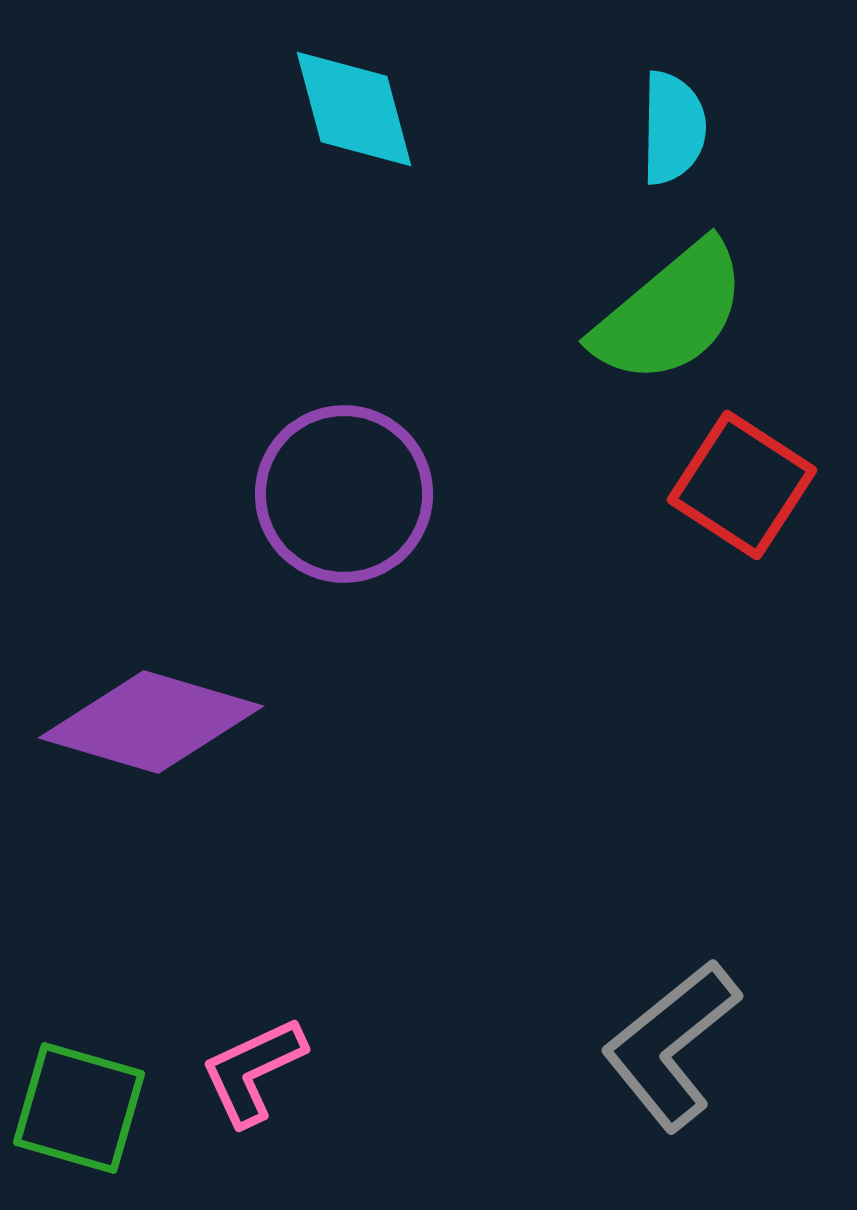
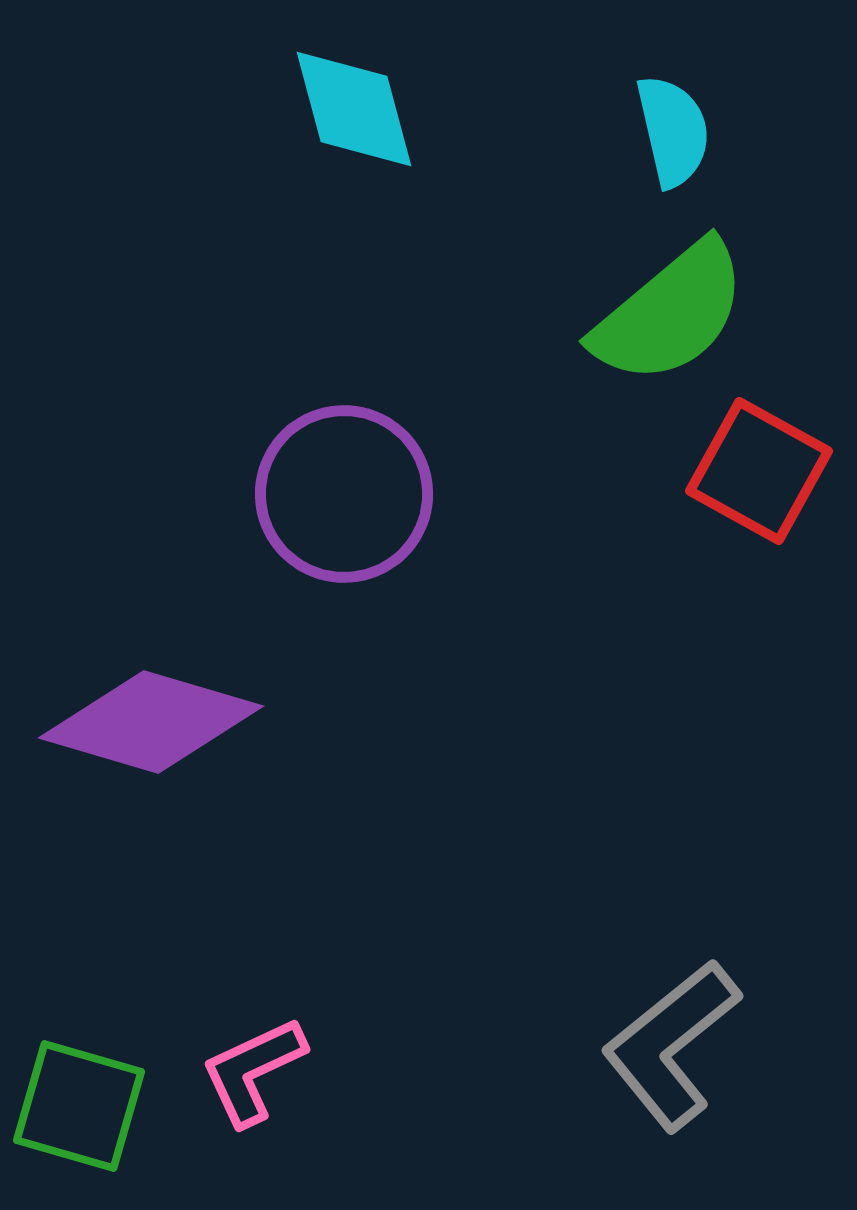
cyan semicircle: moved 3 px down; rotated 14 degrees counterclockwise
red square: moved 17 px right, 14 px up; rotated 4 degrees counterclockwise
green square: moved 2 px up
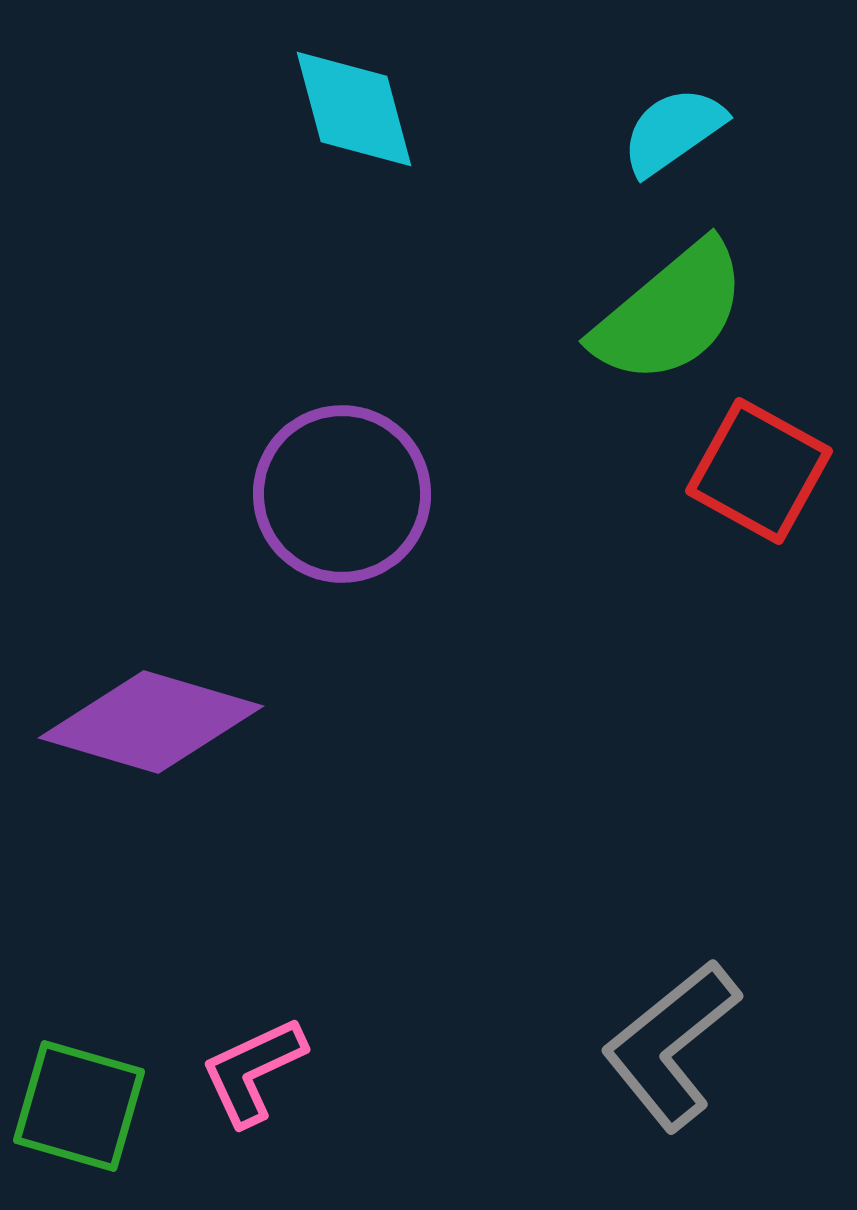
cyan semicircle: rotated 112 degrees counterclockwise
purple circle: moved 2 px left
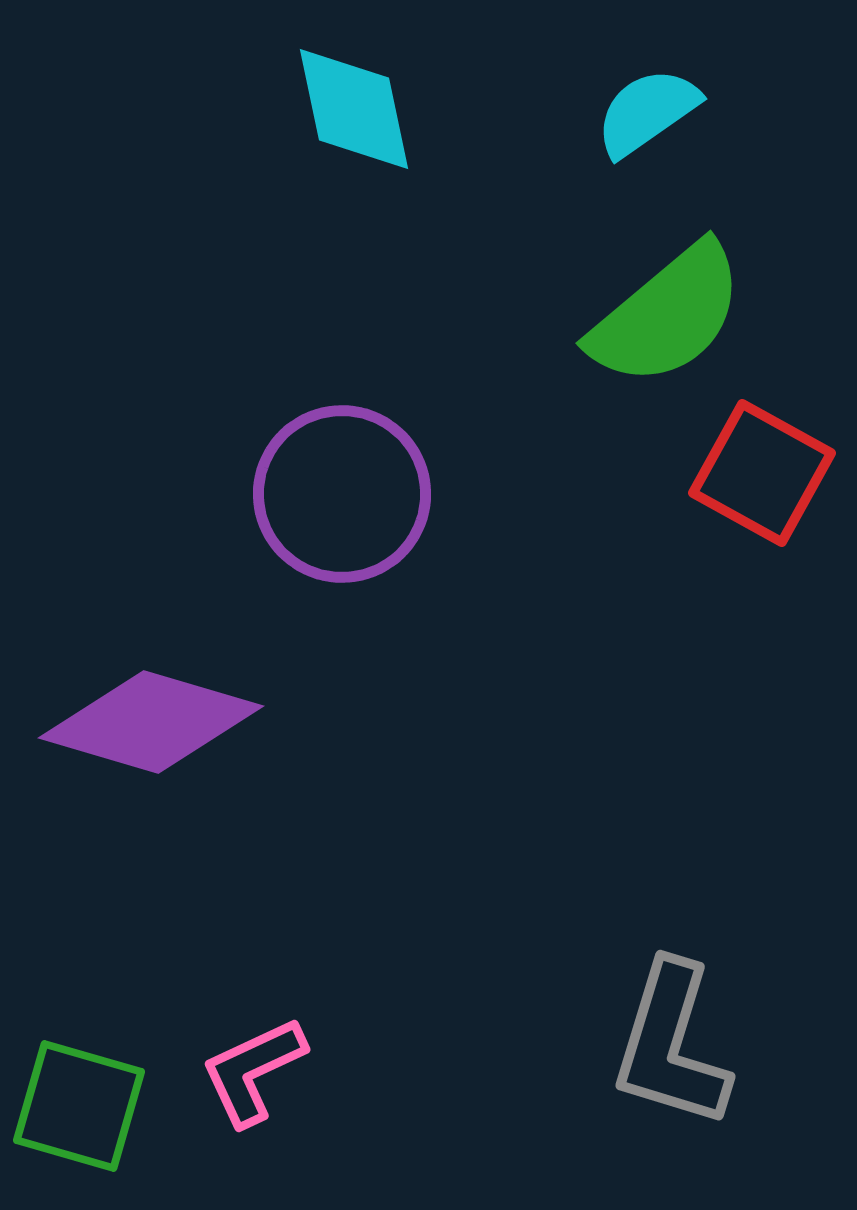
cyan diamond: rotated 3 degrees clockwise
cyan semicircle: moved 26 px left, 19 px up
green semicircle: moved 3 px left, 2 px down
red square: moved 3 px right, 2 px down
gray L-shape: rotated 34 degrees counterclockwise
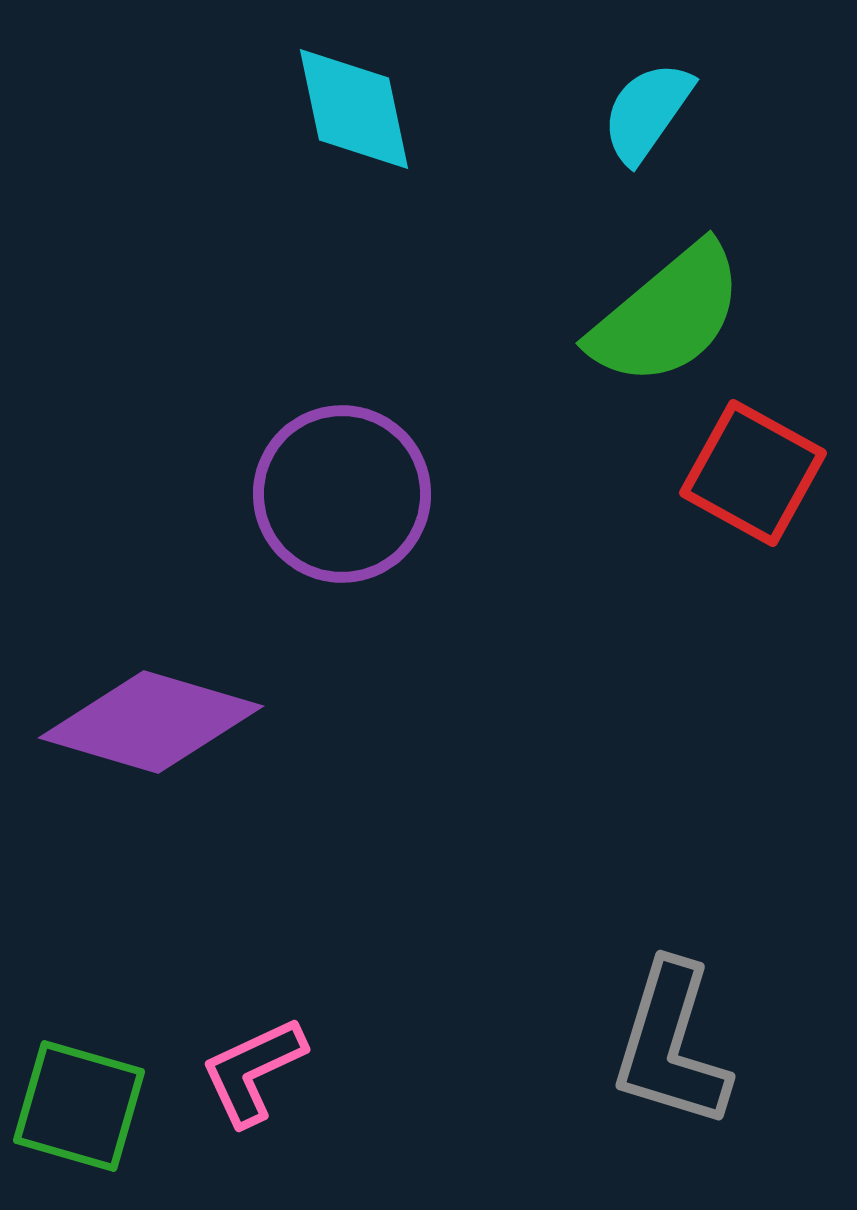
cyan semicircle: rotated 20 degrees counterclockwise
red square: moved 9 px left
